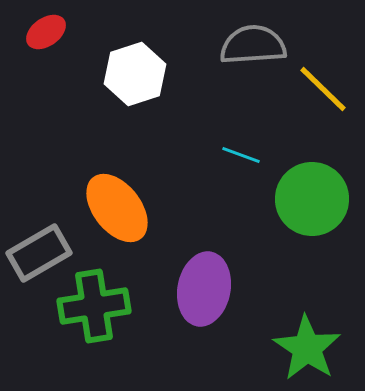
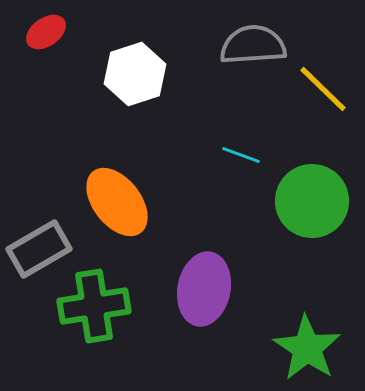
green circle: moved 2 px down
orange ellipse: moved 6 px up
gray rectangle: moved 4 px up
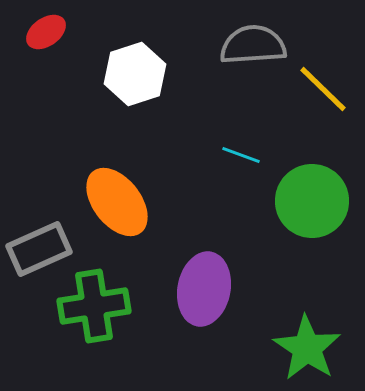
gray rectangle: rotated 6 degrees clockwise
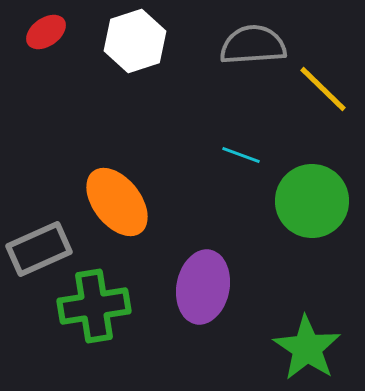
white hexagon: moved 33 px up
purple ellipse: moved 1 px left, 2 px up
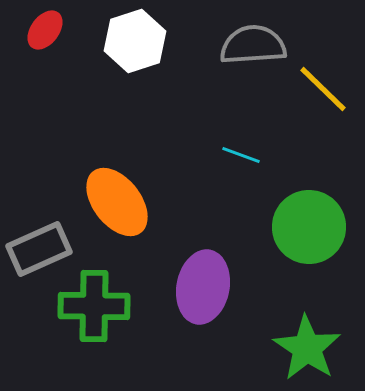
red ellipse: moved 1 px left, 2 px up; rotated 18 degrees counterclockwise
green circle: moved 3 px left, 26 px down
green cross: rotated 10 degrees clockwise
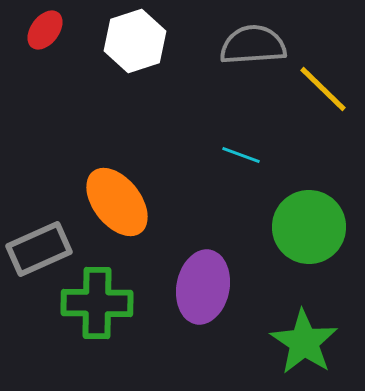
green cross: moved 3 px right, 3 px up
green star: moved 3 px left, 6 px up
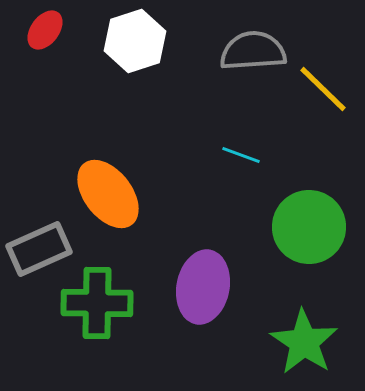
gray semicircle: moved 6 px down
orange ellipse: moved 9 px left, 8 px up
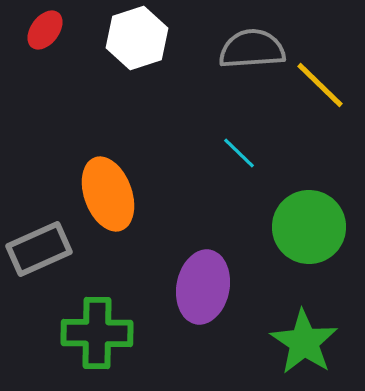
white hexagon: moved 2 px right, 3 px up
gray semicircle: moved 1 px left, 2 px up
yellow line: moved 3 px left, 4 px up
cyan line: moved 2 px left, 2 px up; rotated 24 degrees clockwise
orange ellipse: rotated 18 degrees clockwise
green cross: moved 30 px down
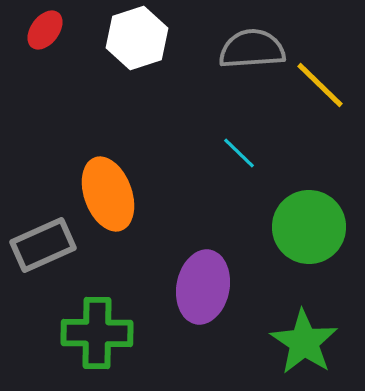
gray rectangle: moved 4 px right, 4 px up
